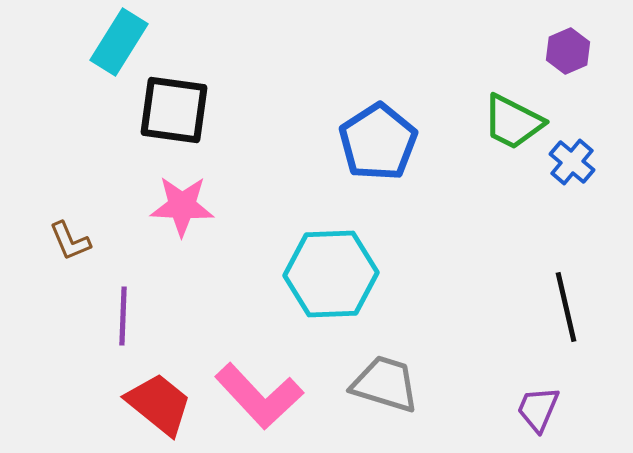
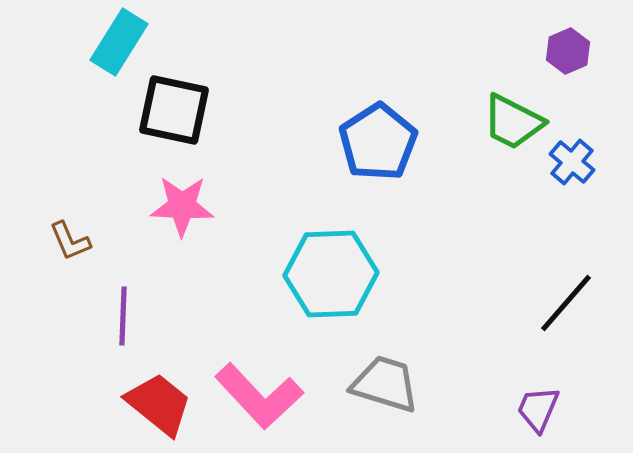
black square: rotated 4 degrees clockwise
black line: moved 4 px up; rotated 54 degrees clockwise
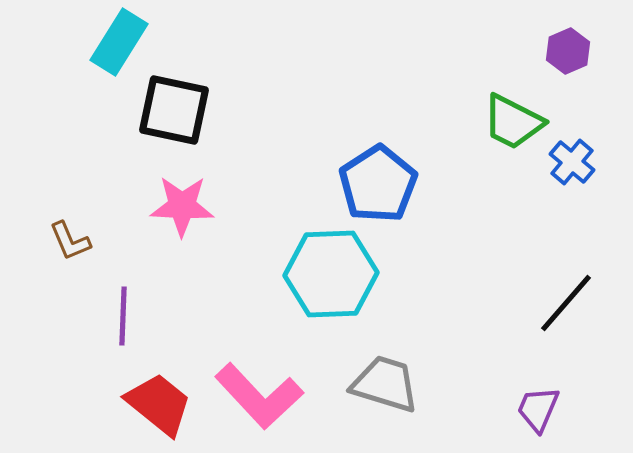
blue pentagon: moved 42 px down
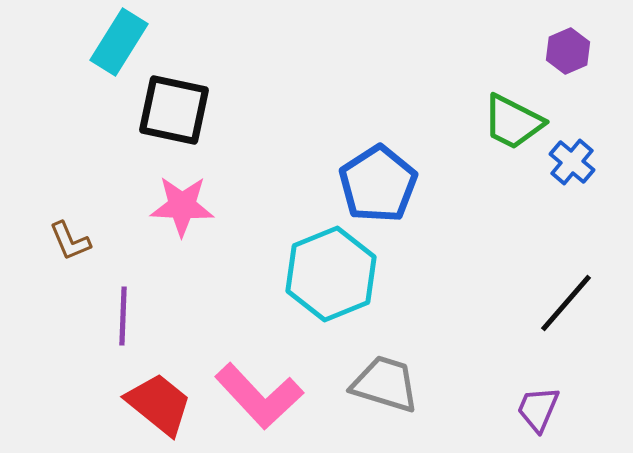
cyan hexagon: rotated 20 degrees counterclockwise
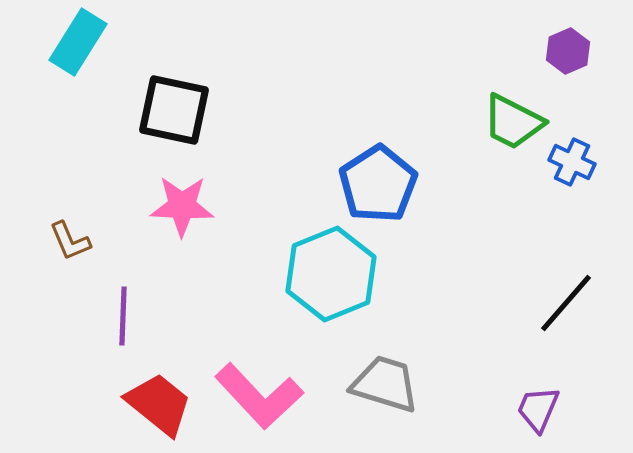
cyan rectangle: moved 41 px left
blue cross: rotated 15 degrees counterclockwise
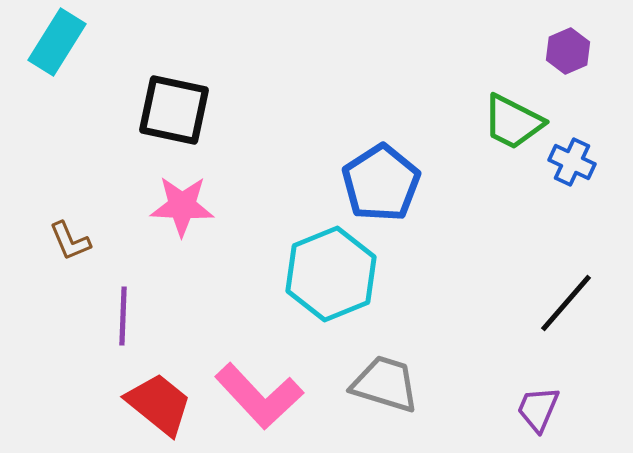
cyan rectangle: moved 21 px left
blue pentagon: moved 3 px right, 1 px up
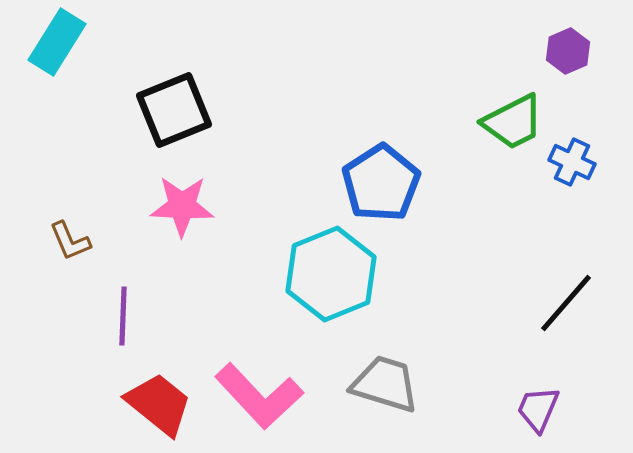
black square: rotated 34 degrees counterclockwise
green trapezoid: rotated 54 degrees counterclockwise
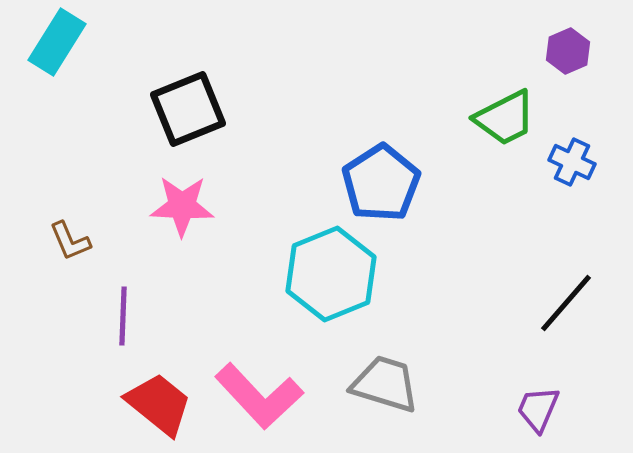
black square: moved 14 px right, 1 px up
green trapezoid: moved 8 px left, 4 px up
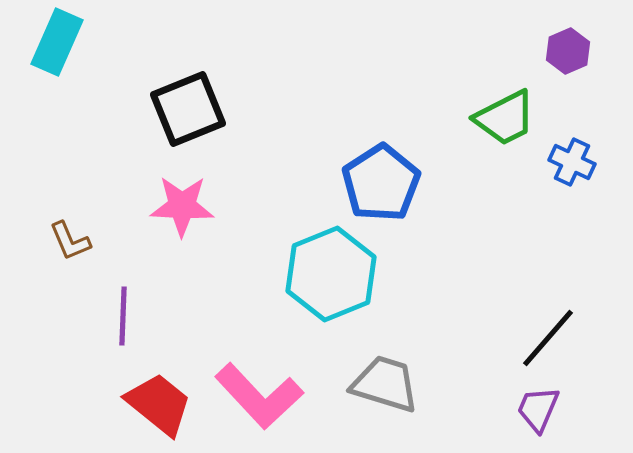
cyan rectangle: rotated 8 degrees counterclockwise
black line: moved 18 px left, 35 px down
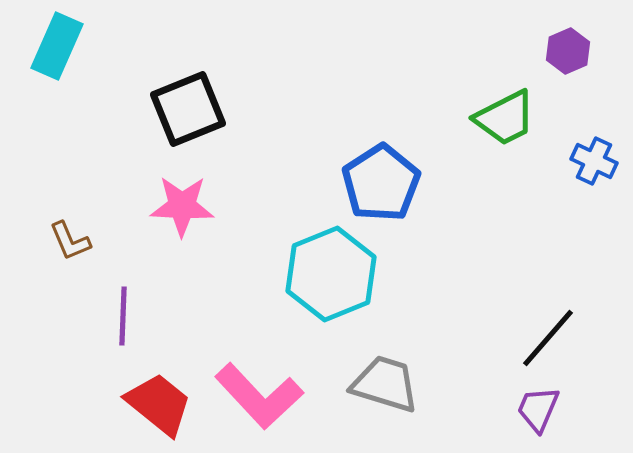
cyan rectangle: moved 4 px down
blue cross: moved 22 px right, 1 px up
